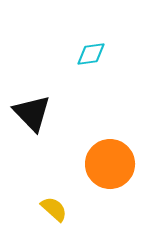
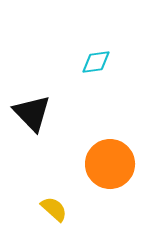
cyan diamond: moved 5 px right, 8 px down
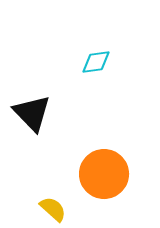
orange circle: moved 6 px left, 10 px down
yellow semicircle: moved 1 px left
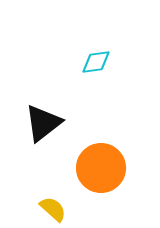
black triangle: moved 11 px right, 10 px down; rotated 36 degrees clockwise
orange circle: moved 3 px left, 6 px up
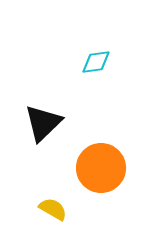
black triangle: rotated 6 degrees counterclockwise
yellow semicircle: rotated 12 degrees counterclockwise
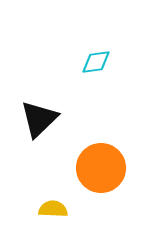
black triangle: moved 4 px left, 4 px up
yellow semicircle: rotated 28 degrees counterclockwise
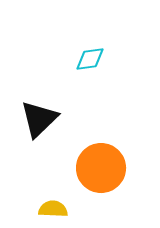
cyan diamond: moved 6 px left, 3 px up
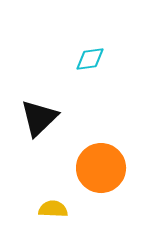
black triangle: moved 1 px up
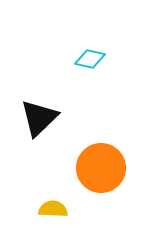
cyan diamond: rotated 20 degrees clockwise
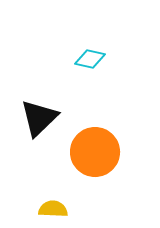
orange circle: moved 6 px left, 16 px up
